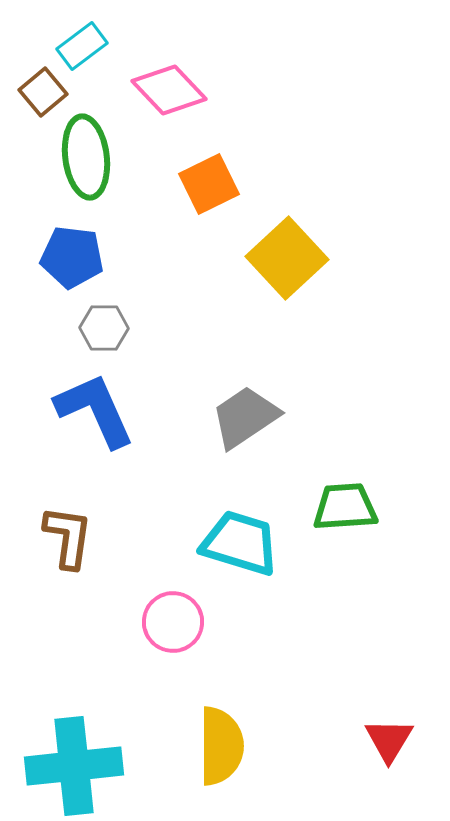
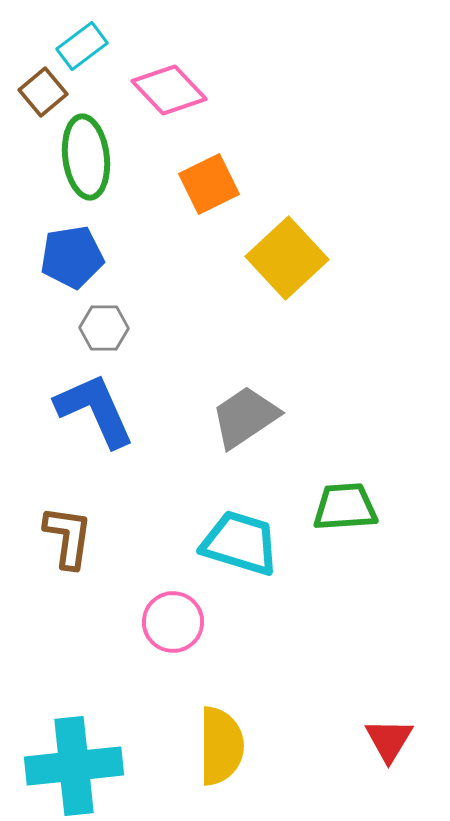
blue pentagon: rotated 16 degrees counterclockwise
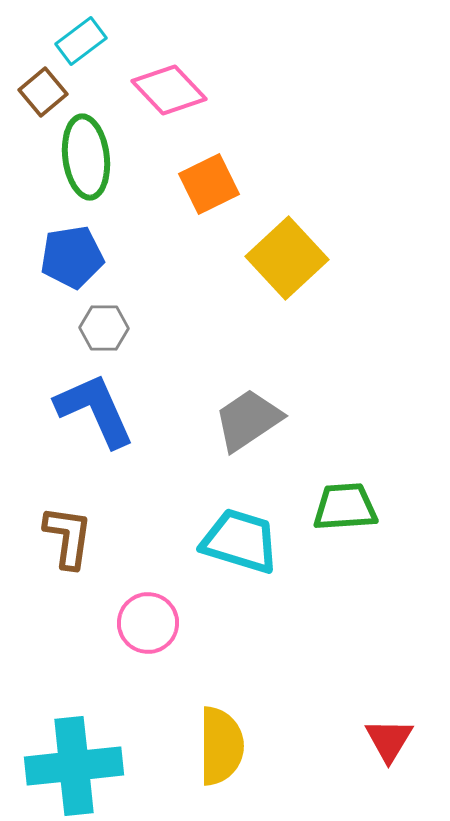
cyan rectangle: moved 1 px left, 5 px up
gray trapezoid: moved 3 px right, 3 px down
cyan trapezoid: moved 2 px up
pink circle: moved 25 px left, 1 px down
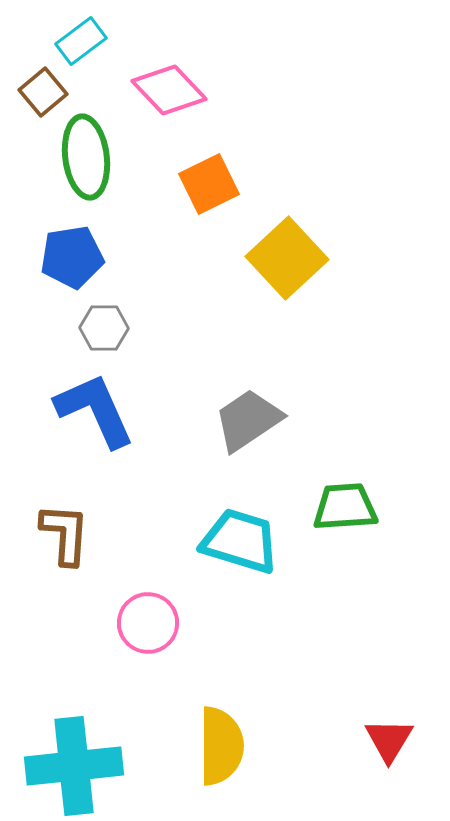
brown L-shape: moved 3 px left, 3 px up; rotated 4 degrees counterclockwise
